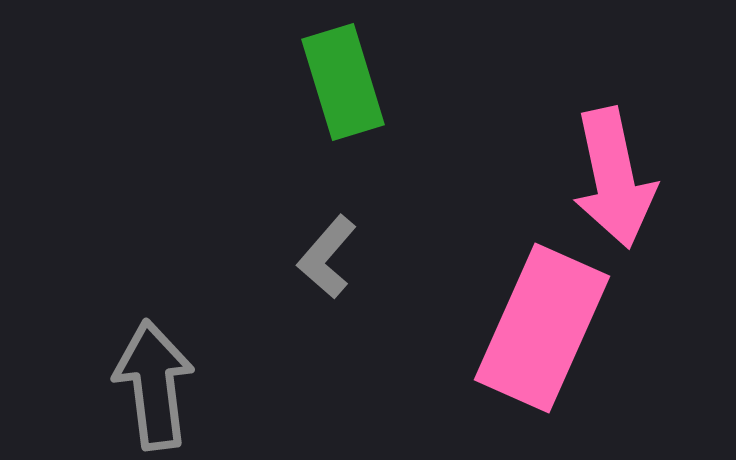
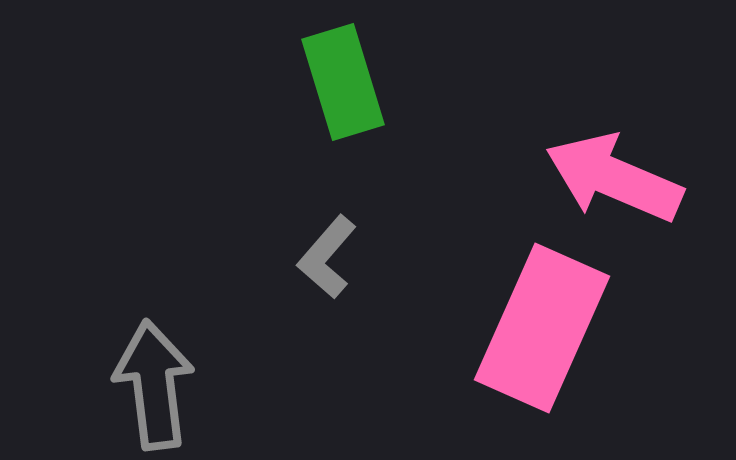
pink arrow: rotated 125 degrees clockwise
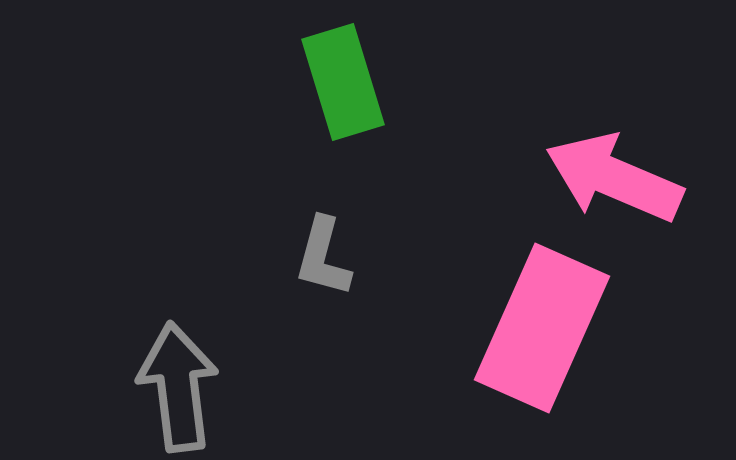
gray L-shape: moved 4 px left; rotated 26 degrees counterclockwise
gray arrow: moved 24 px right, 2 px down
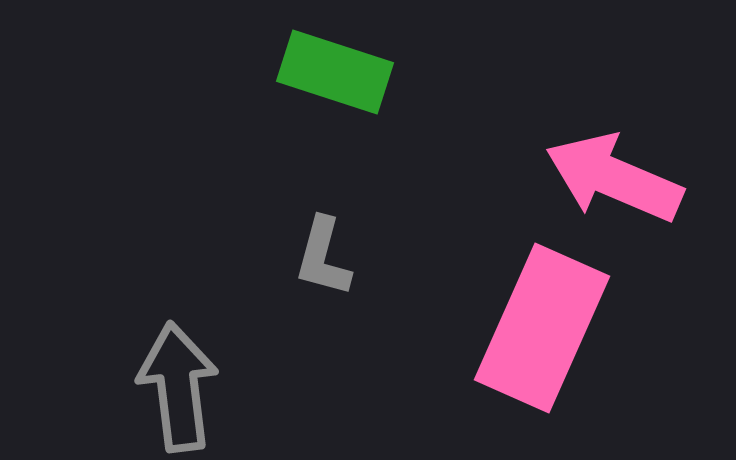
green rectangle: moved 8 px left, 10 px up; rotated 55 degrees counterclockwise
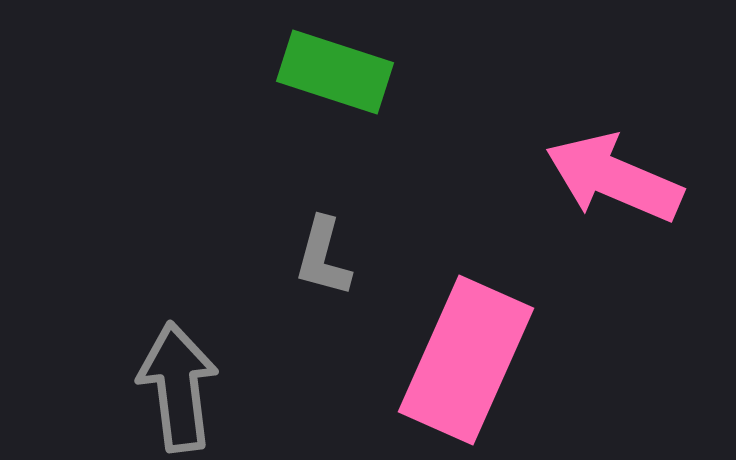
pink rectangle: moved 76 px left, 32 px down
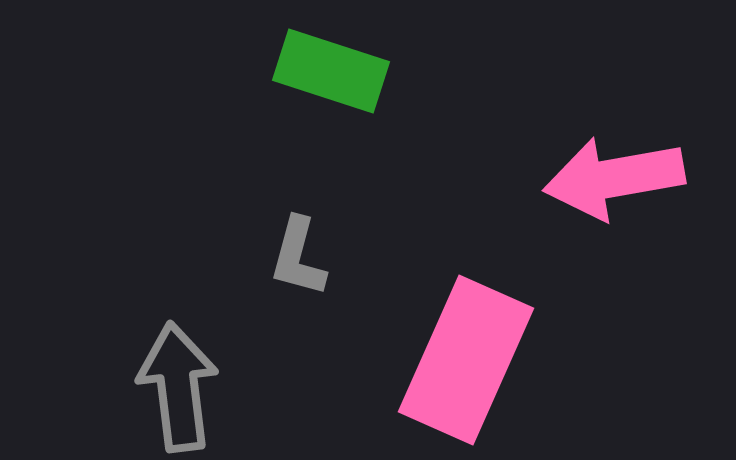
green rectangle: moved 4 px left, 1 px up
pink arrow: rotated 33 degrees counterclockwise
gray L-shape: moved 25 px left
